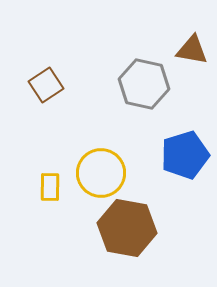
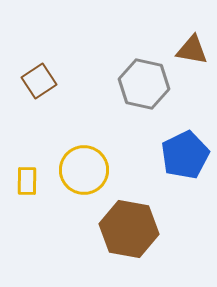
brown square: moved 7 px left, 4 px up
blue pentagon: rotated 9 degrees counterclockwise
yellow circle: moved 17 px left, 3 px up
yellow rectangle: moved 23 px left, 6 px up
brown hexagon: moved 2 px right, 1 px down
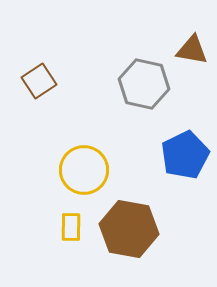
yellow rectangle: moved 44 px right, 46 px down
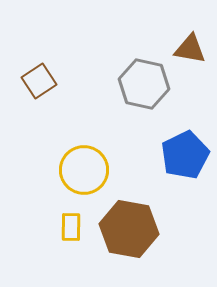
brown triangle: moved 2 px left, 1 px up
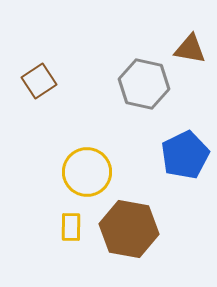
yellow circle: moved 3 px right, 2 px down
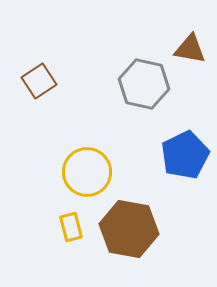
yellow rectangle: rotated 16 degrees counterclockwise
